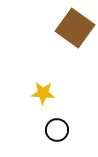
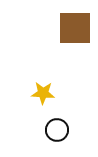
brown square: rotated 36 degrees counterclockwise
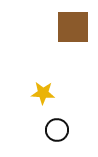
brown square: moved 2 px left, 1 px up
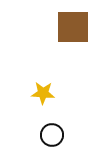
black circle: moved 5 px left, 5 px down
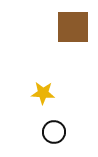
black circle: moved 2 px right, 3 px up
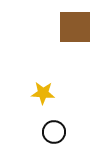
brown square: moved 2 px right
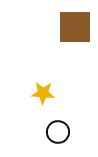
black circle: moved 4 px right
